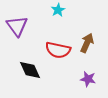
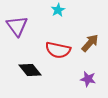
brown arrow: moved 3 px right; rotated 18 degrees clockwise
black diamond: rotated 15 degrees counterclockwise
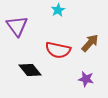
purple star: moved 2 px left
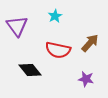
cyan star: moved 3 px left, 6 px down
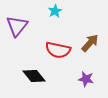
cyan star: moved 5 px up
purple triangle: rotated 15 degrees clockwise
black diamond: moved 4 px right, 6 px down
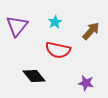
cyan star: moved 11 px down
brown arrow: moved 1 px right, 12 px up
purple star: moved 4 px down
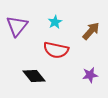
red semicircle: moved 2 px left
purple star: moved 4 px right, 8 px up; rotated 21 degrees counterclockwise
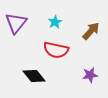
purple triangle: moved 1 px left, 3 px up
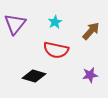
purple triangle: moved 1 px left, 1 px down
black diamond: rotated 35 degrees counterclockwise
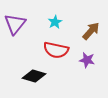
purple star: moved 3 px left, 15 px up; rotated 21 degrees clockwise
